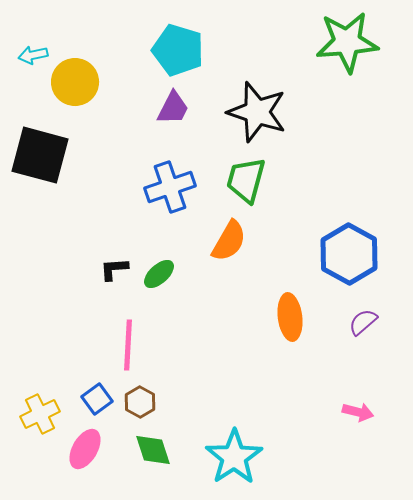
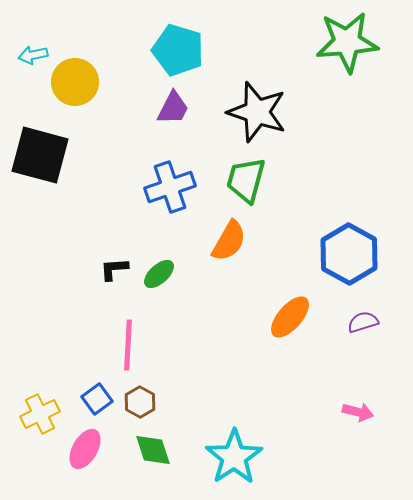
orange ellipse: rotated 48 degrees clockwise
purple semicircle: rotated 24 degrees clockwise
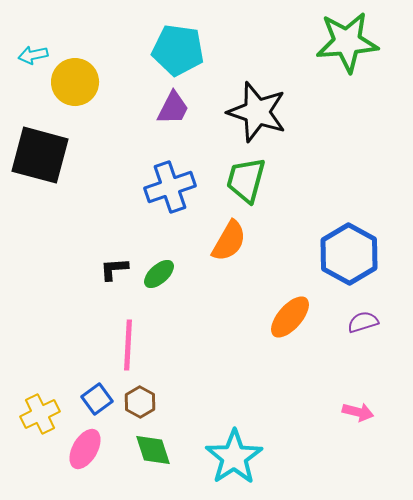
cyan pentagon: rotated 9 degrees counterclockwise
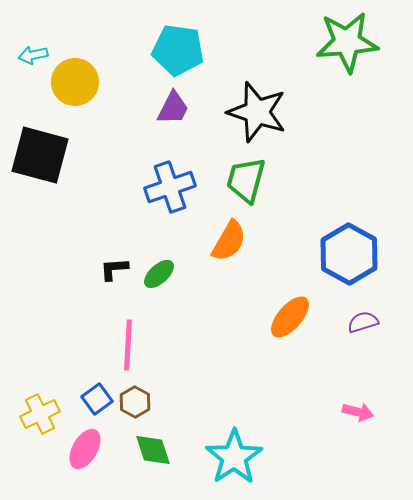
brown hexagon: moved 5 px left
